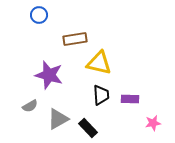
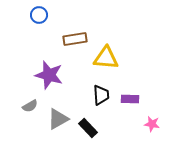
yellow triangle: moved 7 px right, 5 px up; rotated 8 degrees counterclockwise
pink star: moved 1 px left, 1 px down; rotated 21 degrees clockwise
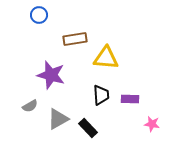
purple star: moved 2 px right
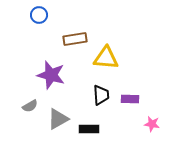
black rectangle: moved 1 px right, 1 px down; rotated 48 degrees counterclockwise
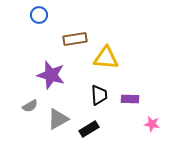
black trapezoid: moved 2 px left
black rectangle: rotated 30 degrees counterclockwise
